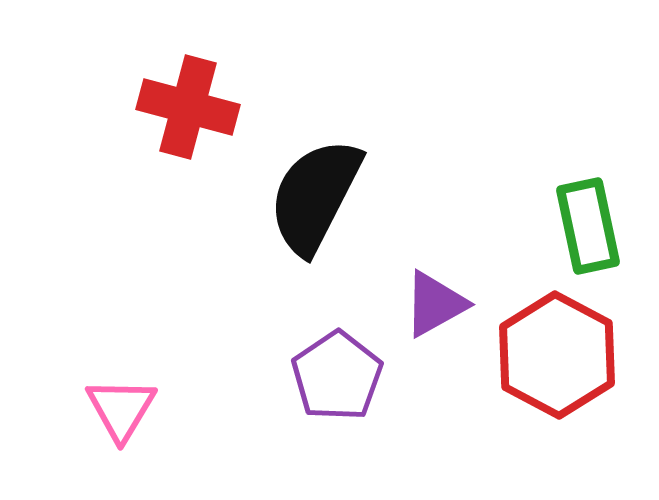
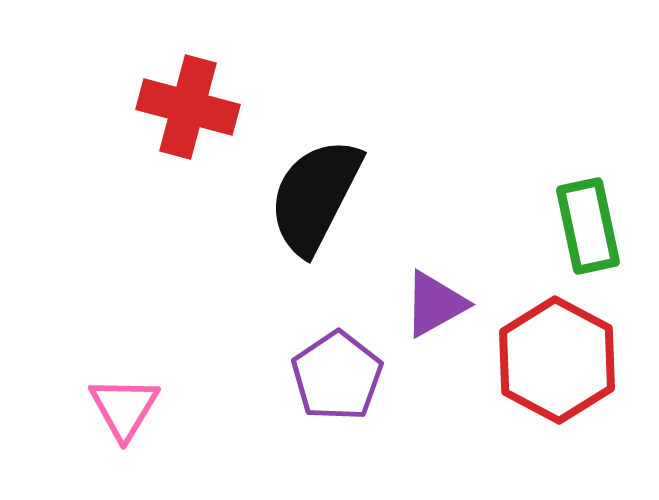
red hexagon: moved 5 px down
pink triangle: moved 3 px right, 1 px up
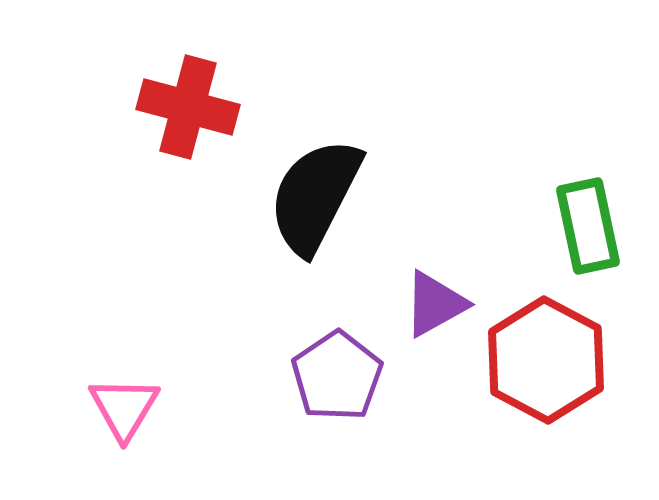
red hexagon: moved 11 px left
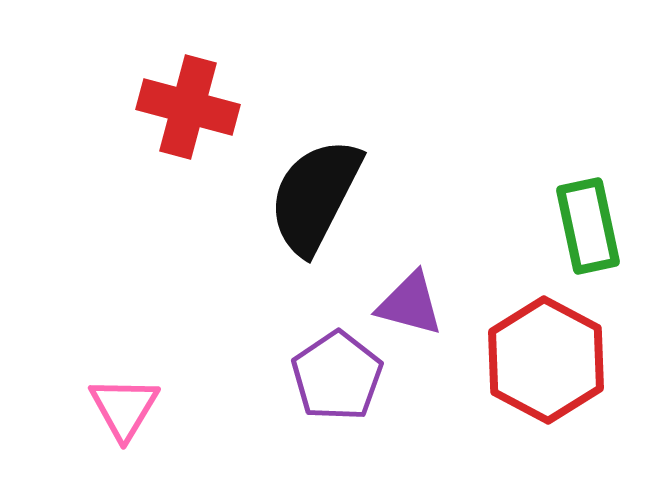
purple triangle: moved 25 px left; rotated 44 degrees clockwise
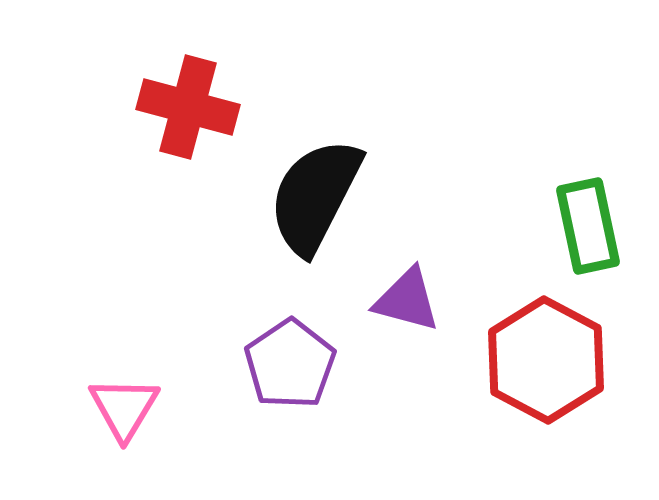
purple triangle: moved 3 px left, 4 px up
purple pentagon: moved 47 px left, 12 px up
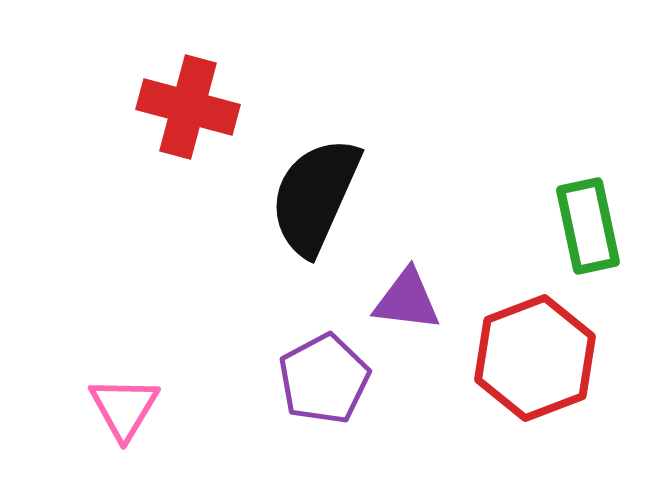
black semicircle: rotated 3 degrees counterclockwise
purple triangle: rotated 8 degrees counterclockwise
red hexagon: moved 11 px left, 2 px up; rotated 11 degrees clockwise
purple pentagon: moved 34 px right, 15 px down; rotated 6 degrees clockwise
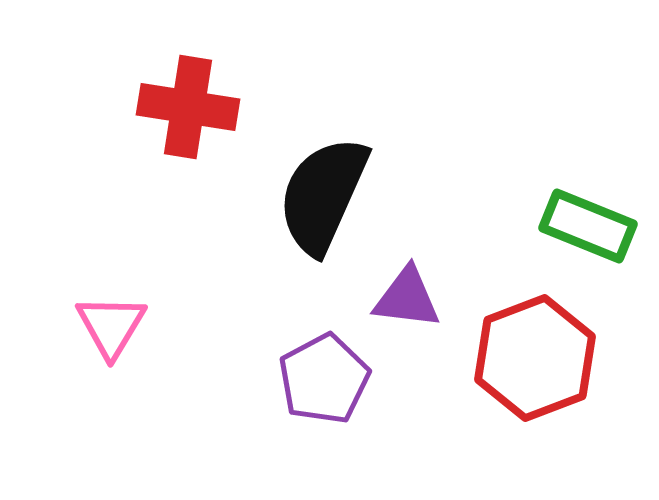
red cross: rotated 6 degrees counterclockwise
black semicircle: moved 8 px right, 1 px up
green rectangle: rotated 56 degrees counterclockwise
purple triangle: moved 2 px up
pink triangle: moved 13 px left, 82 px up
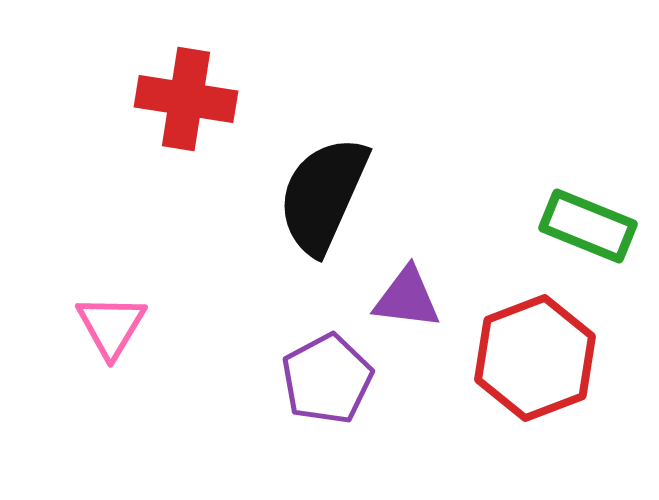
red cross: moved 2 px left, 8 px up
purple pentagon: moved 3 px right
